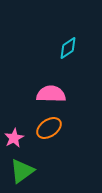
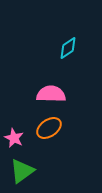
pink star: rotated 18 degrees counterclockwise
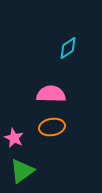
orange ellipse: moved 3 px right, 1 px up; rotated 25 degrees clockwise
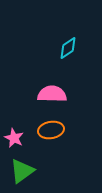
pink semicircle: moved 1 px right
orange ellipse: moved 1 px left, 3 px down
